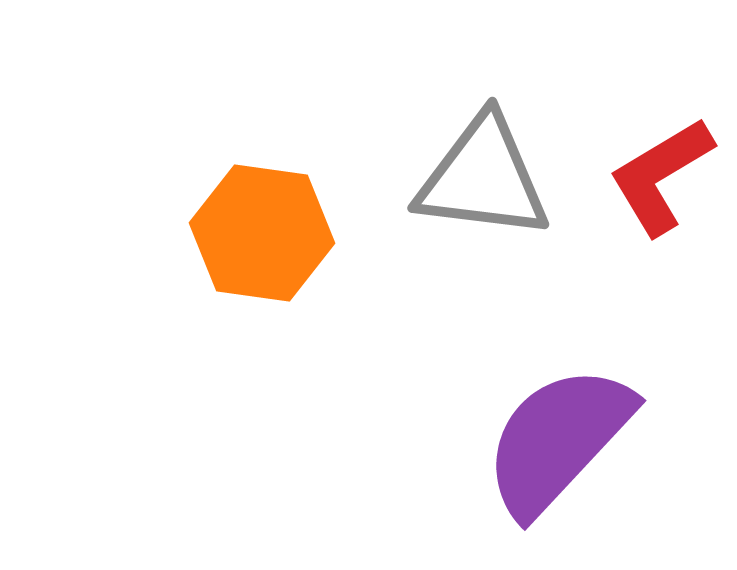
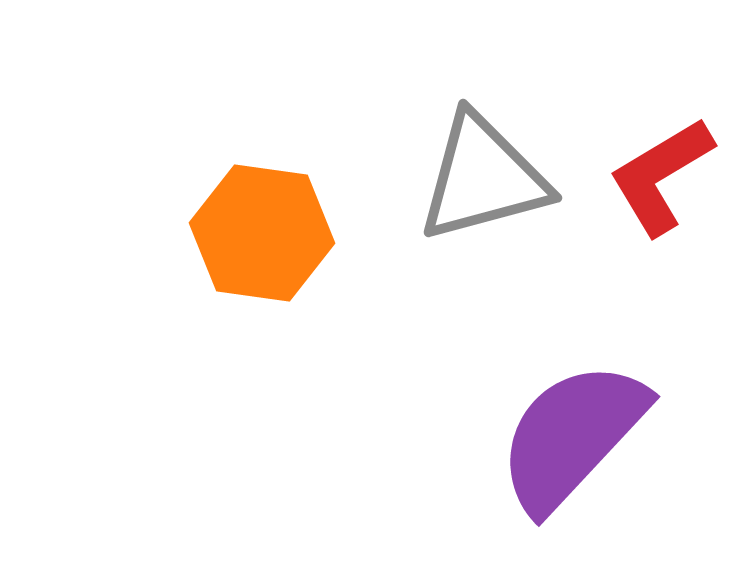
gray triangle: rotated 22 degrees counterclockwise
purple semicircle: moved 14 px right, 4 px up
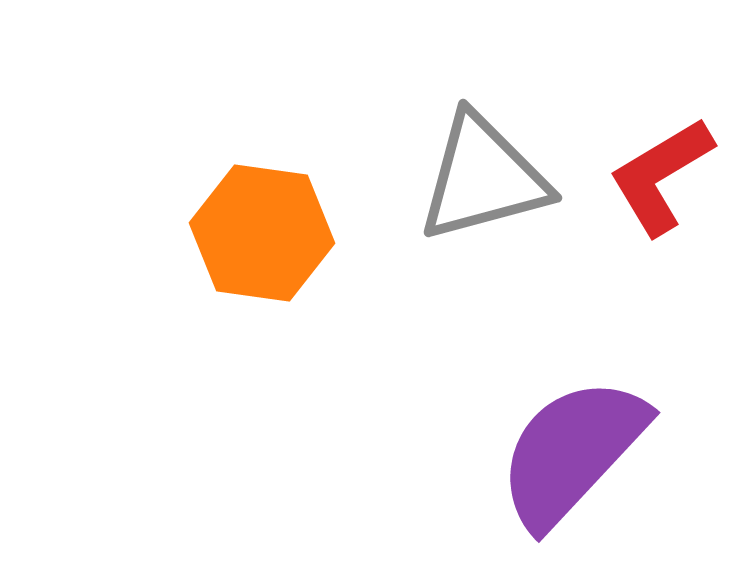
purple semicircle: moved 16 px down
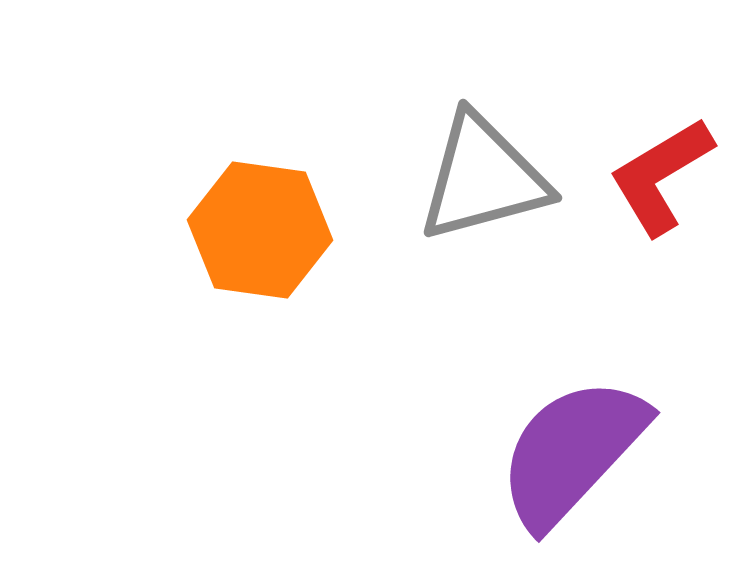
orange hexagon: moved 2 px left, 3 px up
